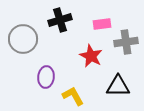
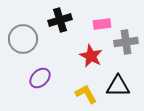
purple ellipse: moved 6 px left, 1 px down; rotated 40 degrees clockwise
yellow L-shape: moved 13 px right, 2 px up
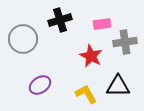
gray cross: moved 1 px left
purple ellipse: moved 7 px down; rotated 10 degrees clockwise
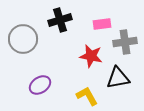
red star: rotated 15 degrees counterclockwise
black triangle: moved 8 px up; rotated 10 degrees counterclockwise
yellow L-shape: moved 1 px right, 2 px down
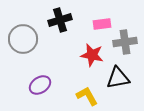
red star: moved 1 px right, 1 px up
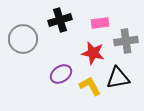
pink rectangle: moved 2 px left, 1 px up
gray cross: moved 1 px right, 1 px up
red star: moved 1 px right, 2 px up
purple ellipse: moved 21 px right, 11 px up
yellow L-shape: moved 3 px right, 10 px up
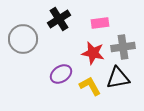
black cross: moved 1 px left, 1 px up; rotated 15 degrees counterclockwise
gray cross: moved 3 px left, 6 px down
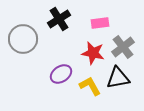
gray cross: rotated 30 degrees counterclockwise
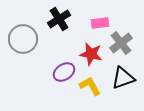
gray cross: moved 2 px left, 4 px up
red star: moved 2 px left, 1 px down
purple ellipse: moved 3 px right, 2 px up
black triangle: moved 5 px right; rotated 10 degrees counterclockwise
